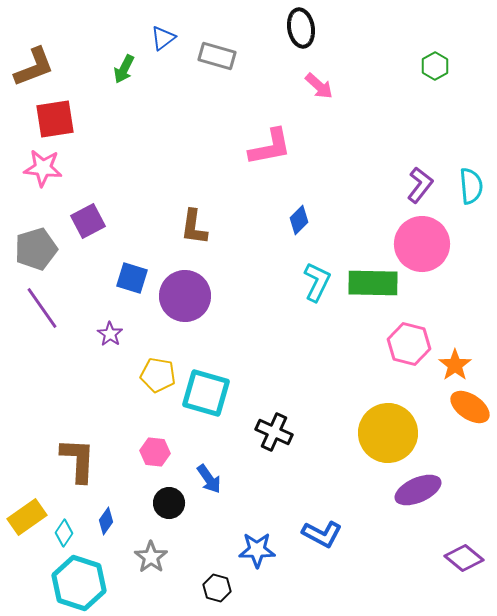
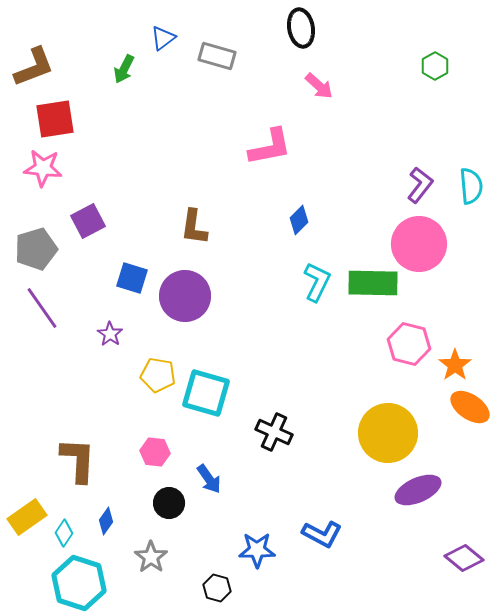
pink circle at (422, 244): moved 3 px left
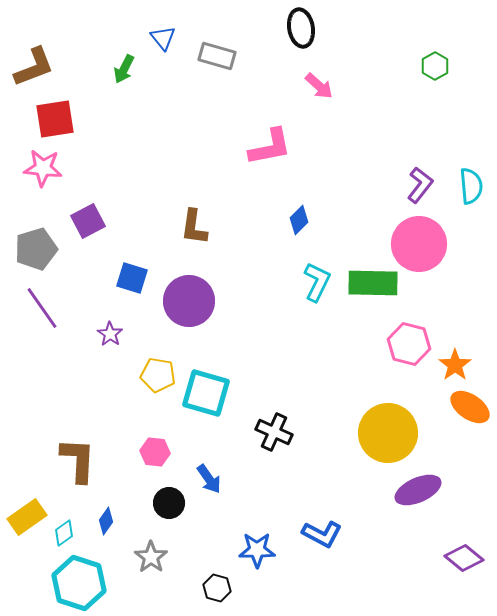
blue triangle at (163, 38): rotated 32 degrees counterclockwise
purple circle at (185, 296): moved 4 px right, 5 px down
cyan diamond at (64, 533): rotated 20 degrees clockwise
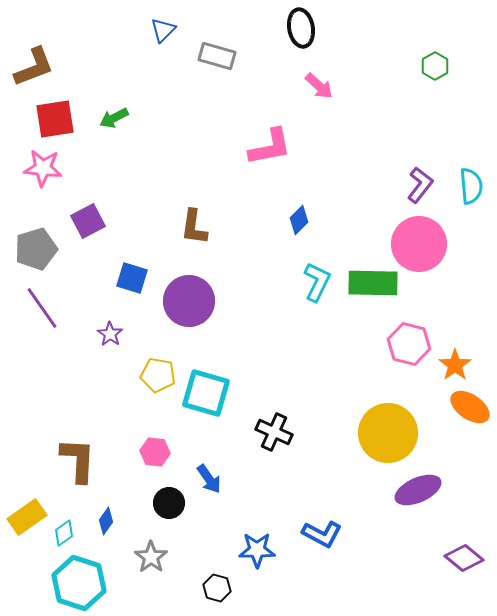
blue triangle at (163, 38): moved 8 px up; rotated 24 degrees clockwise
green arrow at (124, 69): moved 10 px left, 49 px down; rotated 36 degrees clockwise
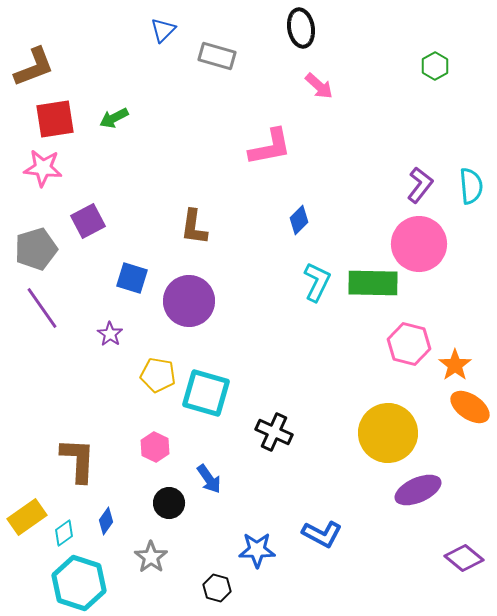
pink hexagon at (155, 452): moved 5 px up; rotated 20 degrees clockwise
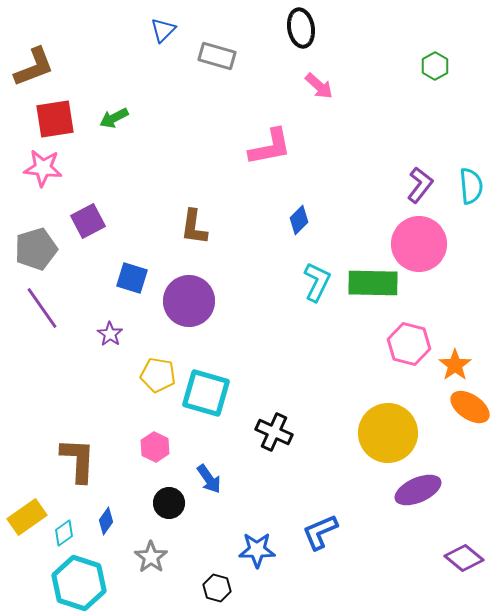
blue L-shape at (322, 534): moved 2 px left, 2 px up; rotated 129 degrees clockwise
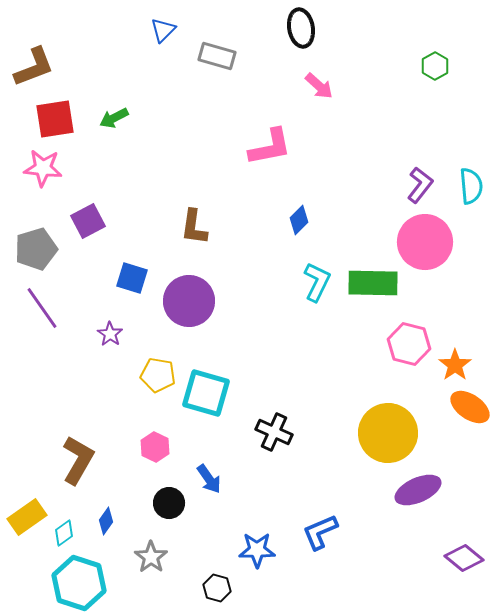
pink circle at (419, 244): moved 6 px right, 2 px up
brown L-shape at (78, 460): rotated 27 degrees clockwise
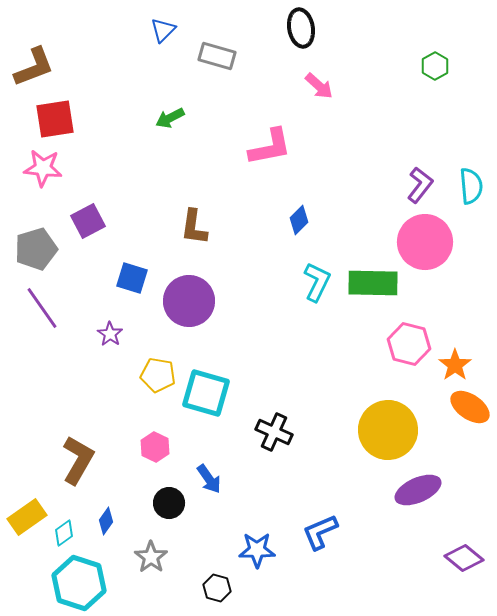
green arrow at (114, 118): moved 56 px right
yellow circle at (388, 433): moved 3 px up
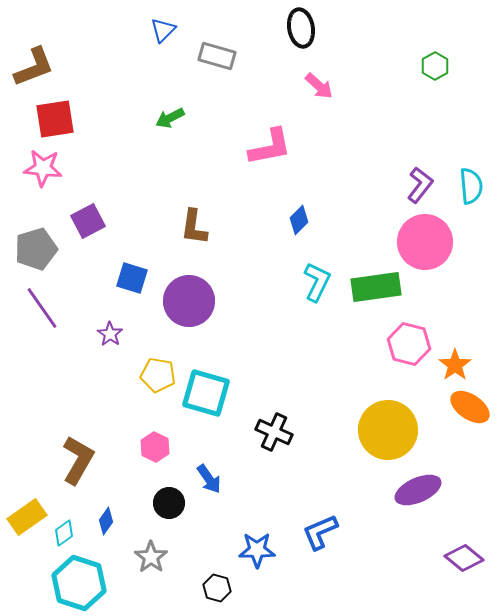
green rectangle at (373, 283): moved 3 px right, 4 px down; rotated 9 degrees counterclockwise
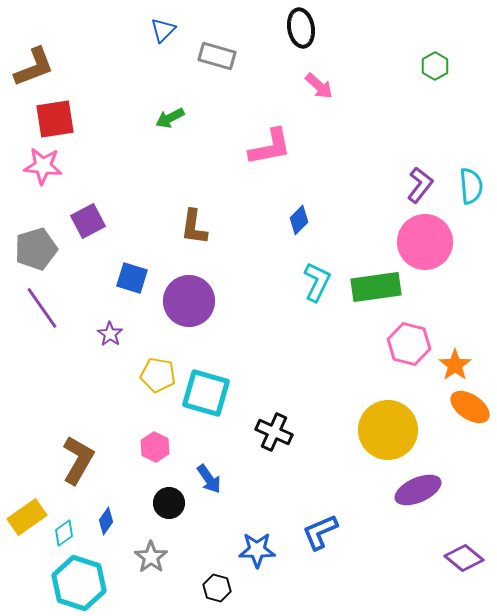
pink star at (43, 168): moved 2 px up
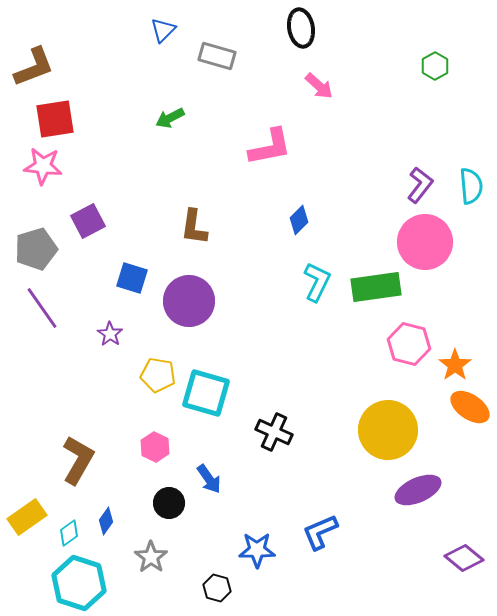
cyan diamond at (64, 533): moved 5 px right
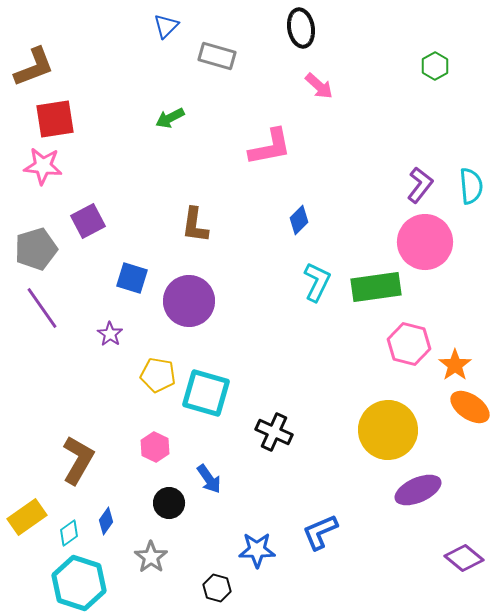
blue triangle at (163, 30): moved 3 px right, 4 px up
brown L-shape at (194, 227): moved 1 px right, 2 px up
